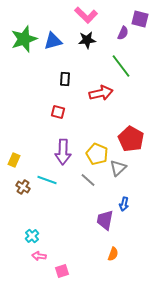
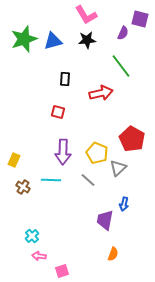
pink L-shape: rotated 15 degrees clockwise
red pentagon: moved 1 px right
yellow pentagon: moved 1 px up
cyan line: moved 4 px right; rotated 18 degrees counterclockwise
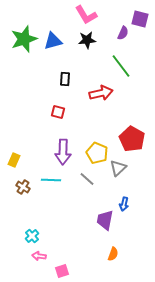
gray line: moved 1 px left, 1 px up
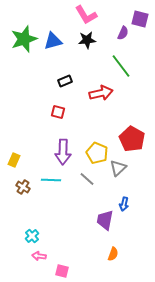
black rectangle: moved 2 px down; rotated 64 degrees clockwise
pink square: rotated 32 degrees clockwise
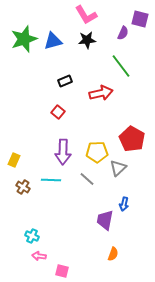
red square: rotated 24 degrees clockwise
yellow pentagon: moved 1 px up; rotated 25 degrees counterclockwise
cyan cross: rotated 24 degrees counterclockwise
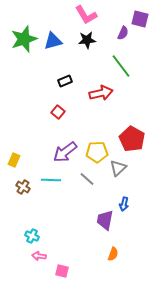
purple arrow: moved 2 px right; rotated 50 degrees clockwise
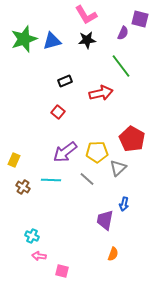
blue triangle: moved 1 px left
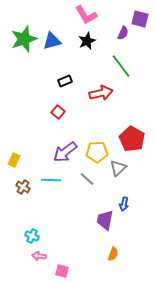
black star: moved 1 px down; rotated 18 degrees counterclockwise
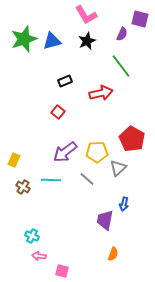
purple semicircle: moved 1 px left, 1 px down
